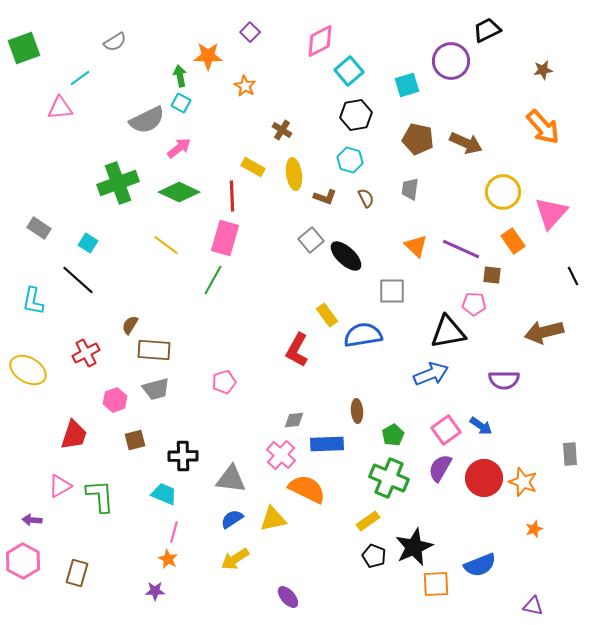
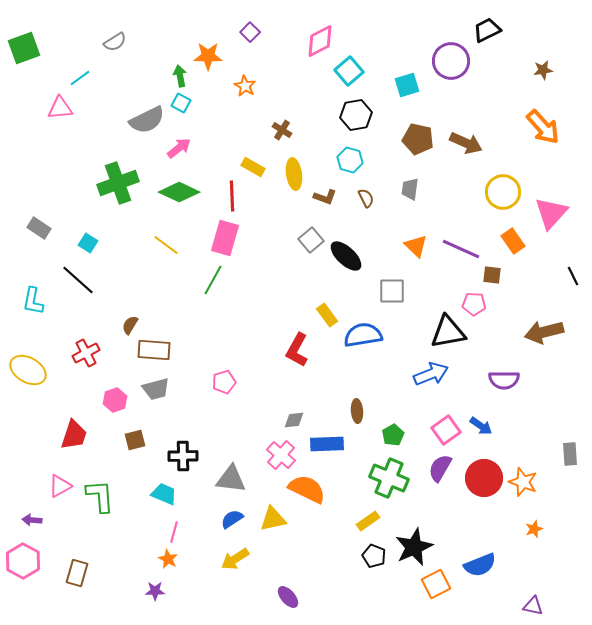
orange square at (436, 584): rotated 24 degrees counterclockwise
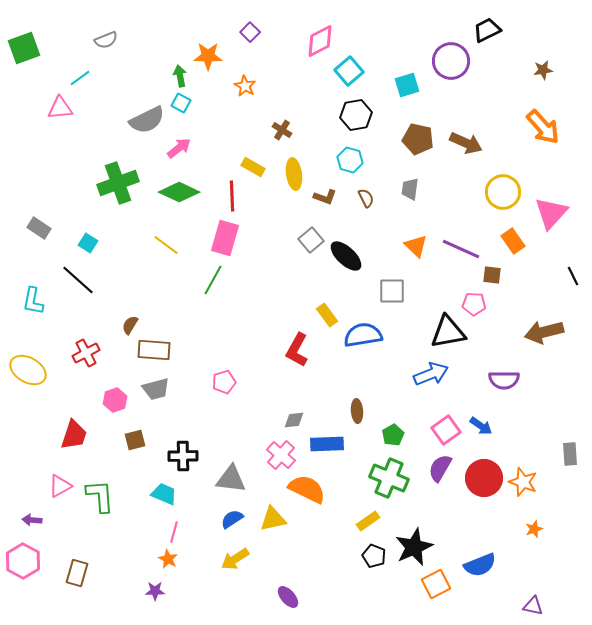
gray semicircle at (115, 42): moved 9 px left, 2 px up; rotated 10 degrees clockwise
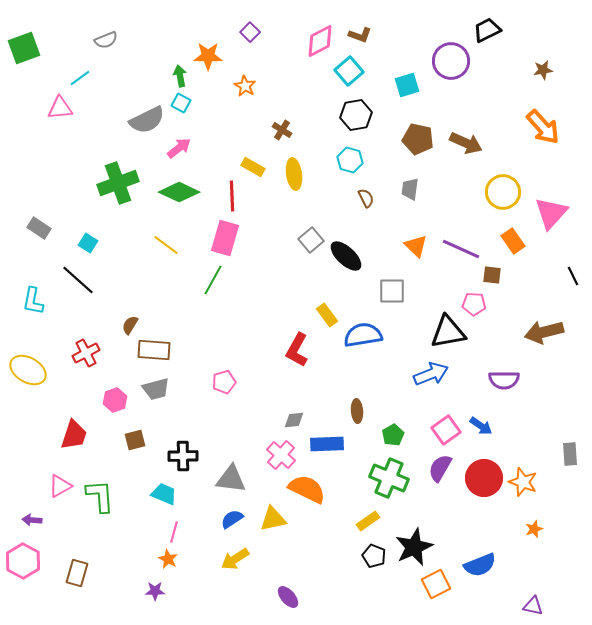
brown L-shape at (325, 197): moved 35 px right, 162 px up
